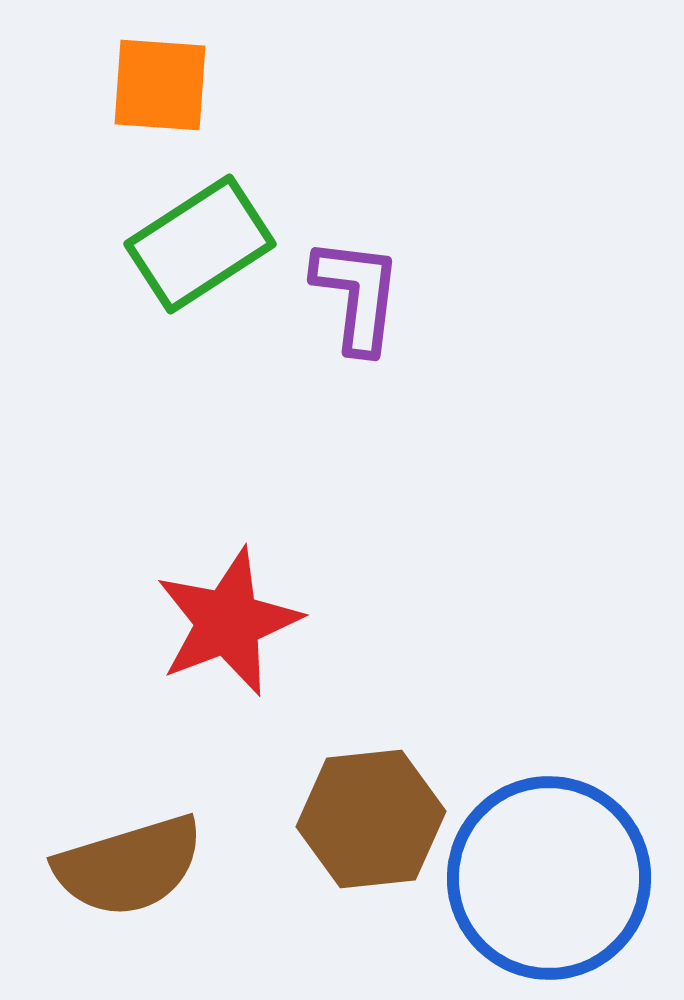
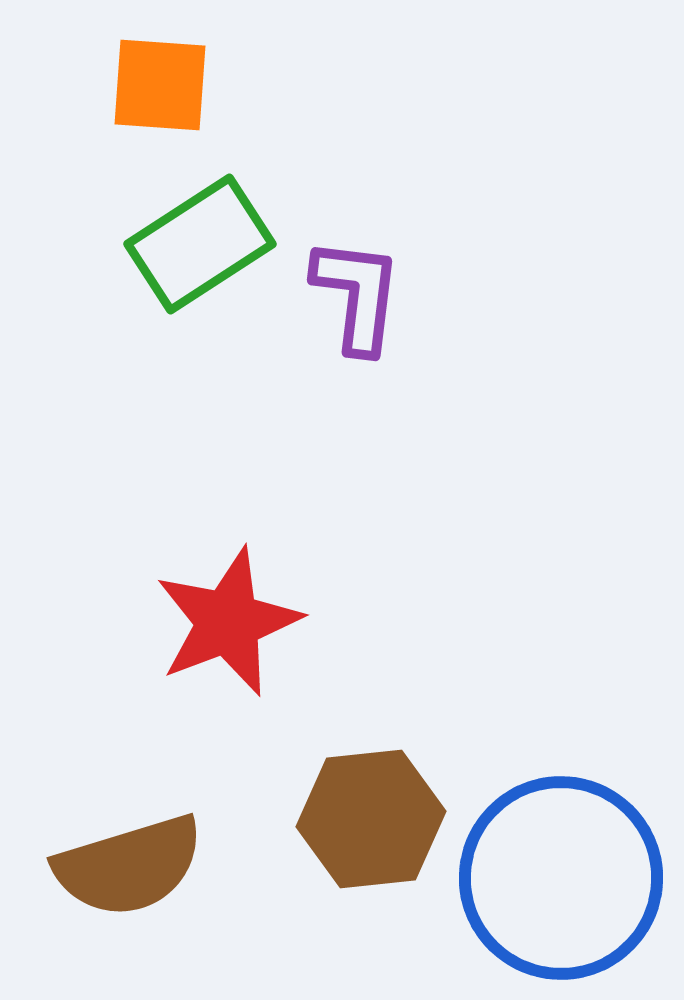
blue circle: moved 12 px right
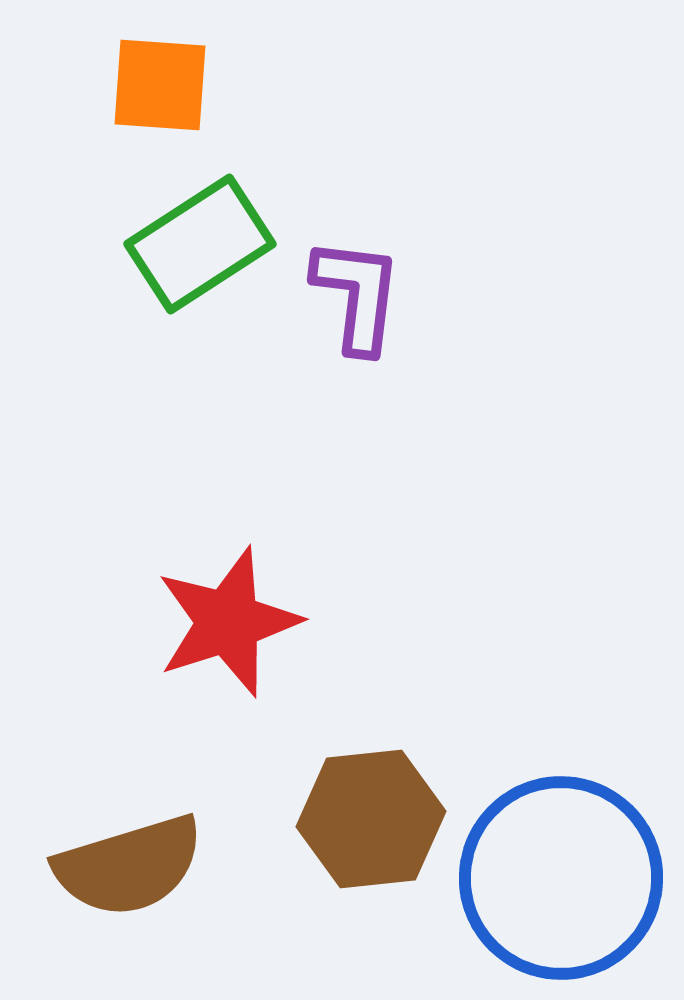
red star: rotated 3 degrees clockwise
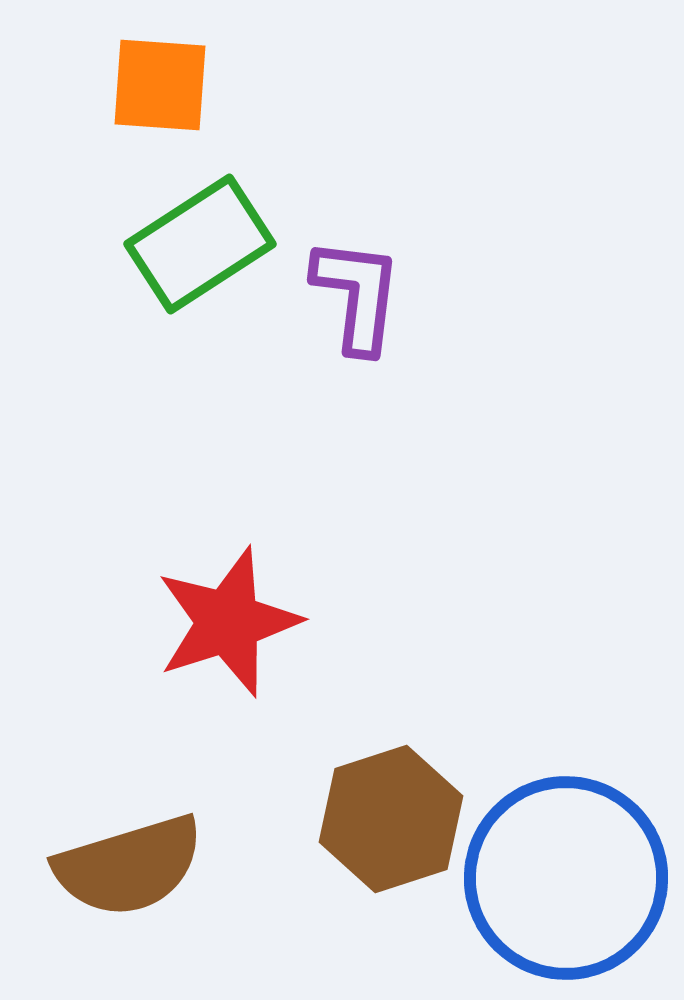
brown hexagon: moved 20 px right; rotated 12 degrees counterclockwise
blue circle: moved 5 px right
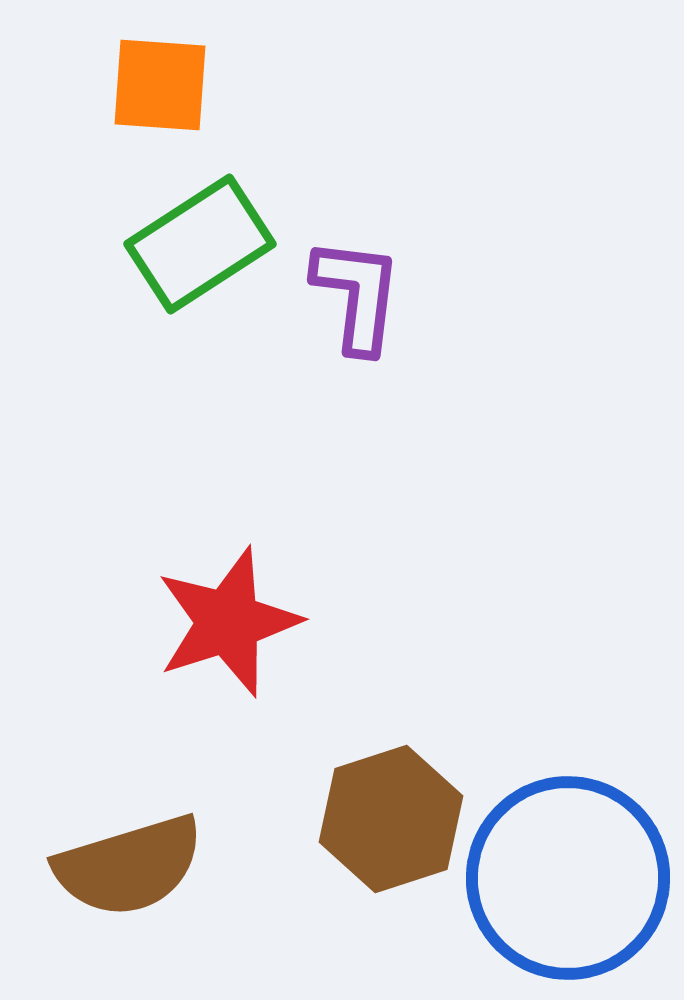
blue circle: moved 2 px right
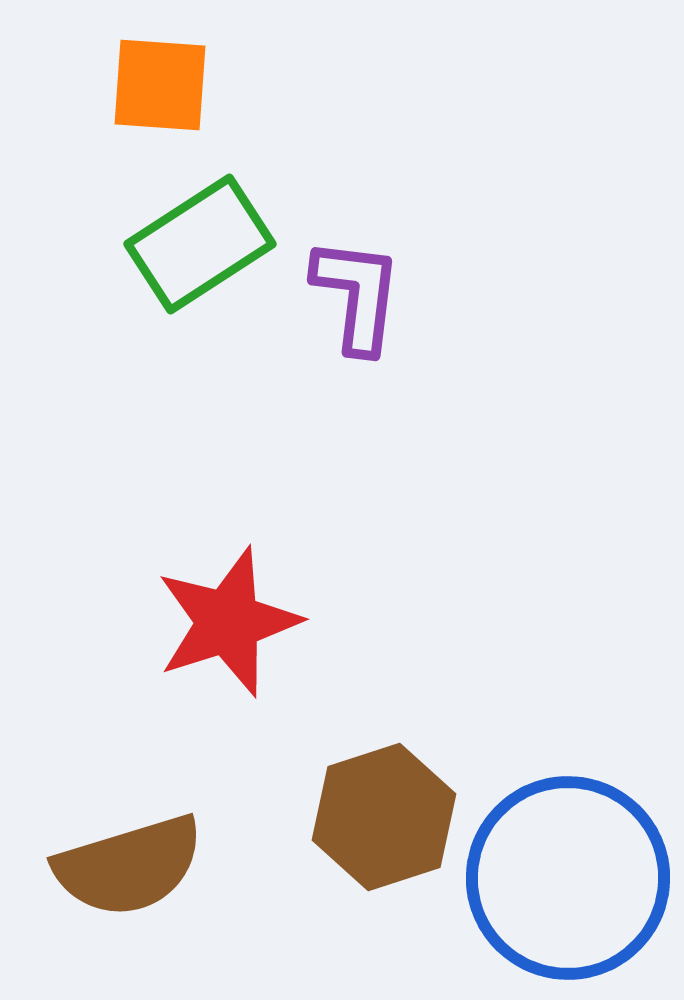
brown hexagon: moved 7 px left, 2 px up
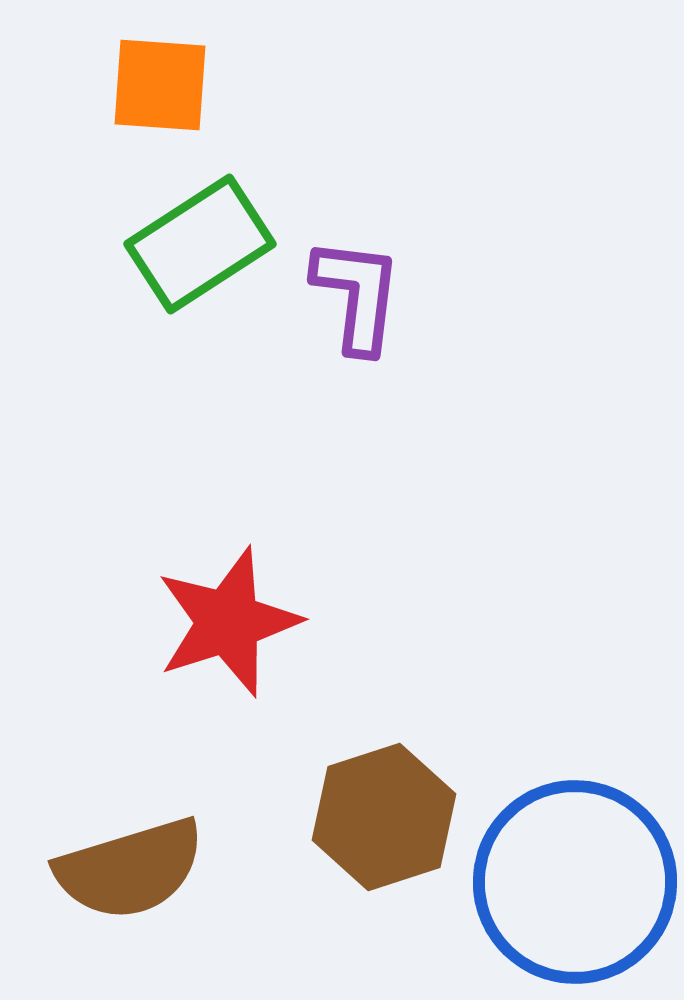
brown semicircle: moved 1 px right, 3 px down
blue circle: moved 7 px right, 4 px down
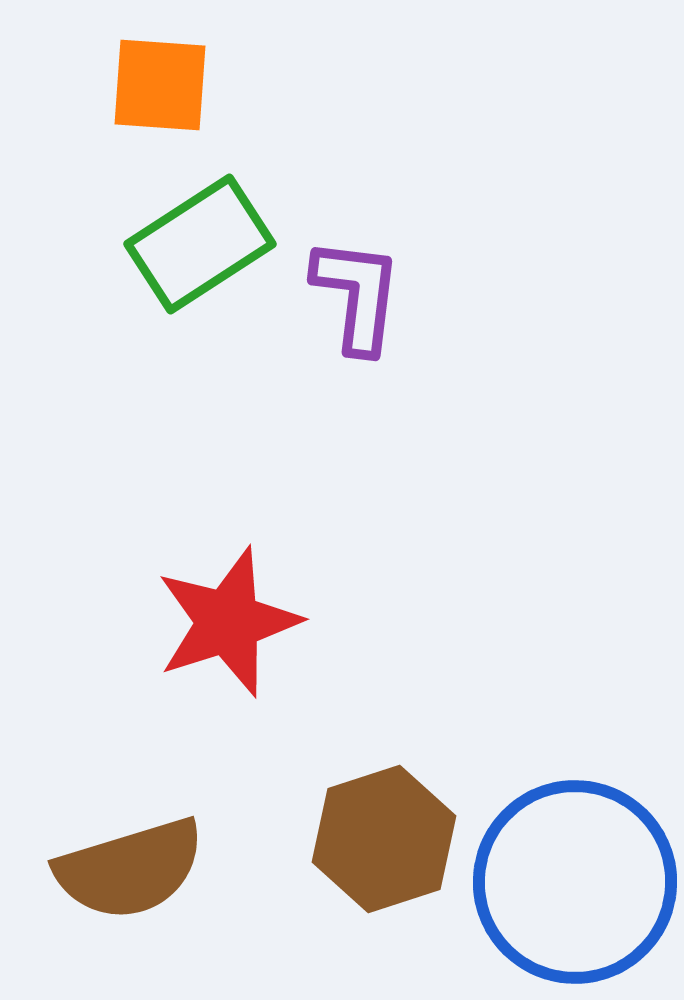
brown hexagon: moved 22 px down
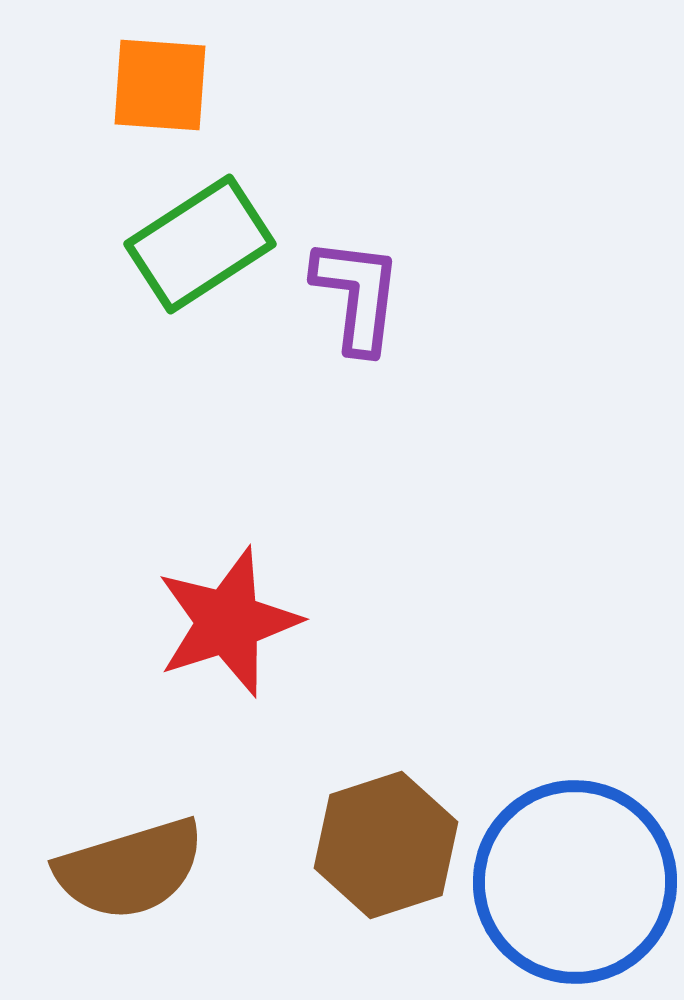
brown hexagon: moved 2 px right, 6 px down
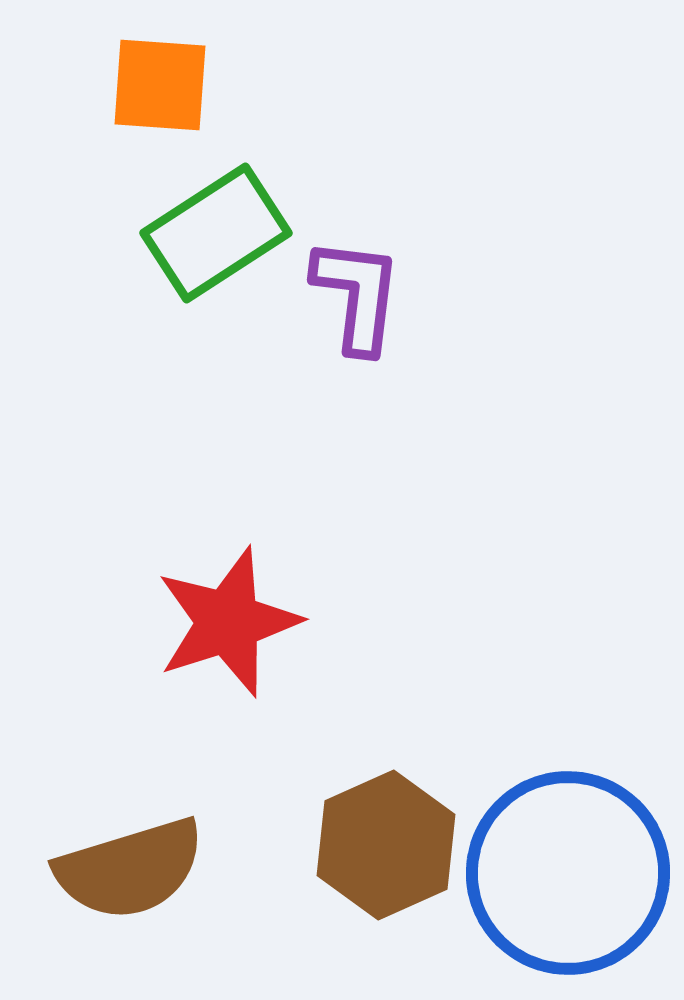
green rectangle: moved 16 px right, 11 px up
brown hexagon: rotated 6 degrees counterclockwise
blue circle: moved 7 px left, 9 px up
